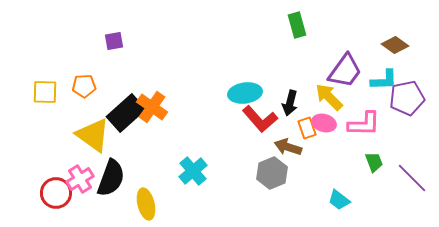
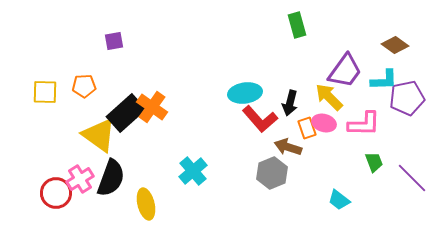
yellow triangle: moved 6 px right
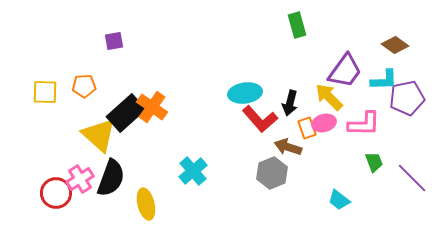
pink ellipse: rotated 30 degrees counterclockwise
yellow triangle: rotated 6 degrees clockwise
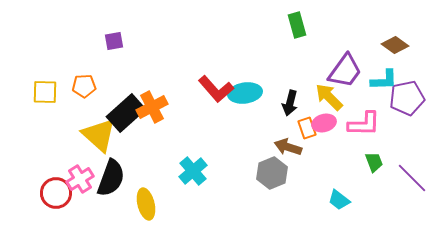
orange cross: rotated 28 degrees clockwise
red L-shape: moved 44 px left, 30 px up
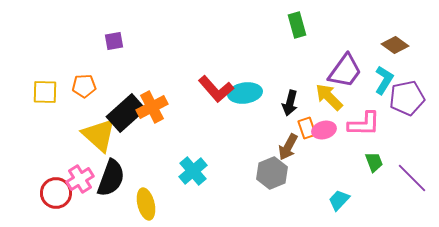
cyan L-shape: rotated 56 degrees counterclockwise
pink ellipse: moved 7 px down
brown arrow: rotated 80 degrees counterclockwise
cyan trapezoid: rotated 95 degrees clockwise
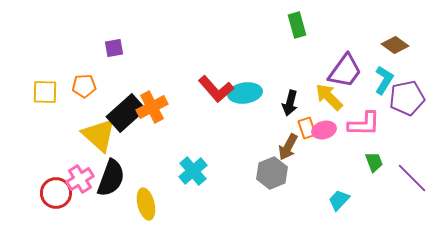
purple square: moved 7 px down
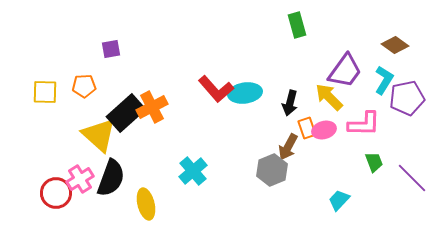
purple square: moved 3 px left, 1 px down
gray hexagon: moved 3 px up
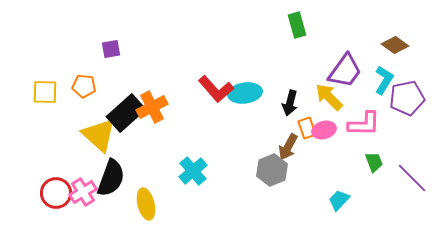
orange pentagon: rotated 10 degrees clockwise
pink cross: moved 3 px right, 13 px down
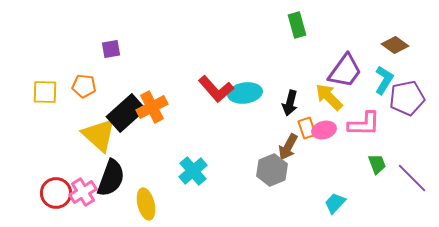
green trapezoid: moved 3 px right, 2 px down
cyan trapezoid: moved 4 px left, 3 px down
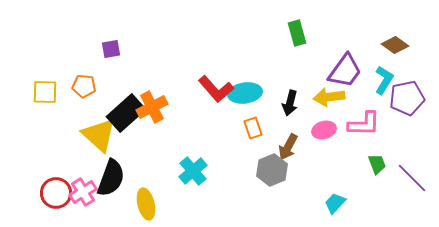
green rectangle: moved 8 px down
yellow arrow: rotated 52 degrees counterclockwise
orange rectangle: moved 54 px left
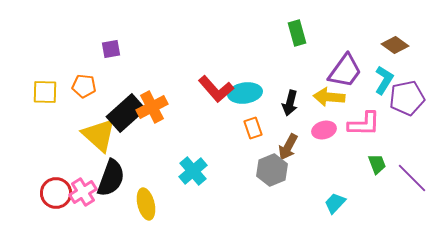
yellow arrow: rotated 12 degrees clockwise
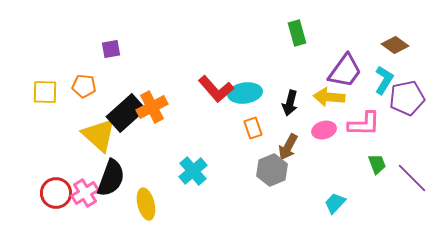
pink cross: moved 2 px right, 1 px down
